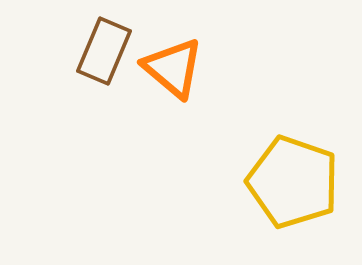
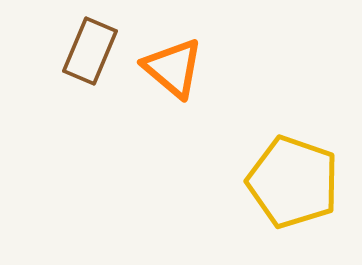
brown rectangle: moved 14 px left
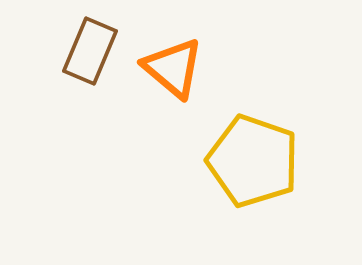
yellow pentagon: moved 40 px left, 21 px up
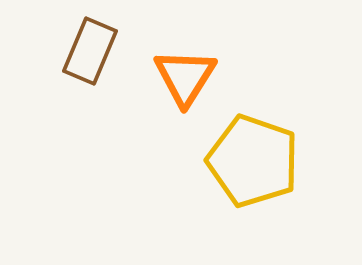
orange triangle: moved 12 px right, 9 px down; rotated 22 degrees clockwise
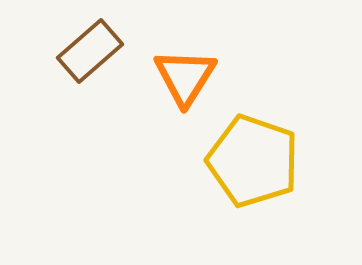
brown rectangle: rotated 26 degrees clockwise
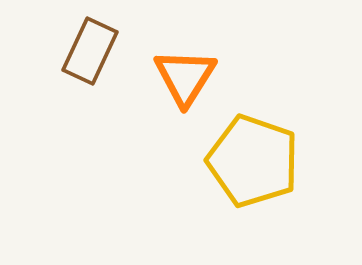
brown rectangle: rotated 24 degrees counterclockwise
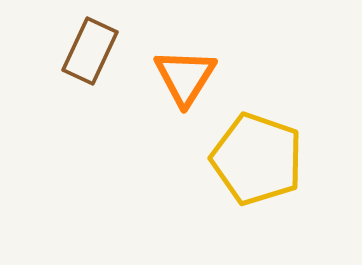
yellow pentagon: moved 4 px right, 2 px up
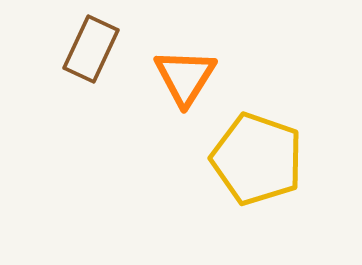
brown rectangle: moved 1 px right, 2 px up
